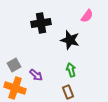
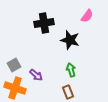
black cross: moved 3 px right
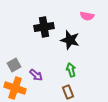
pink semicircle: rotated 64 degrees clockwise
black cross: moved 4 px down
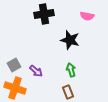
black cross: moved 13 px up
purple arrow: moved 4 px up
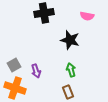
black cross: moved 1 px up
purple arrow: rotated 32 degrees clockwise
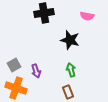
orange cross: moved 1 px right
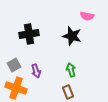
black cross: moved 15 px left, 21 px down
black star: moved 2 px right, 4 px up
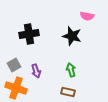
brown rectangle: rotated 56 degrees counterclockwise
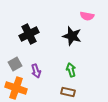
black cross: rotated 18 degrees counterclockwise
gray square: moved 1 px right, 1 px up
